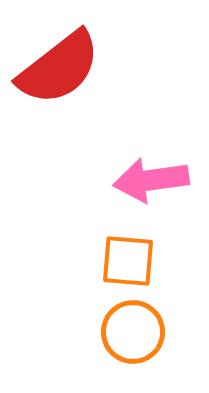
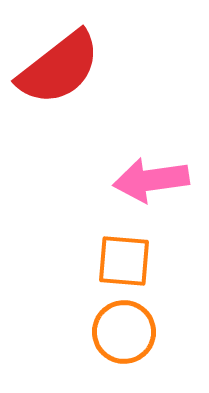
orange square: moved 4 px left
orange circle: moved 9 px left
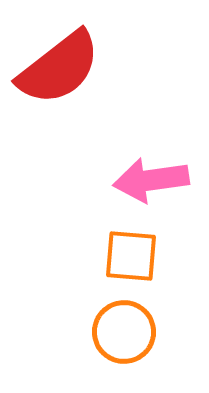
orange square: moved 7 px right, 5 px up
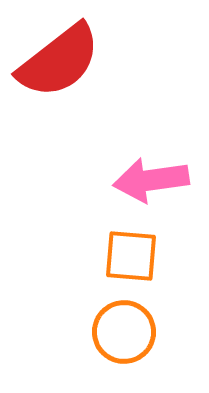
red semicircle: moved 7 px up
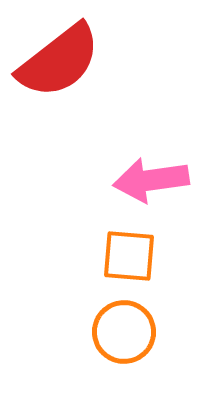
orange square: moved 2 px left
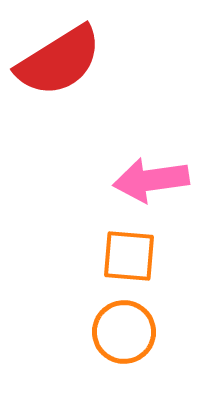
red semicircle: rotated 6 degrees clockwise
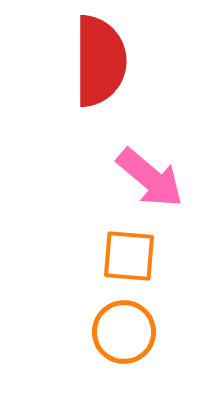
red semicircle: moved 41 px right; rotated 58 degrees counterclockwise
pink arrow: moved 1 px left, 2 px up; rotated 132 degrees counterclockwise
